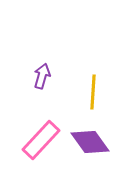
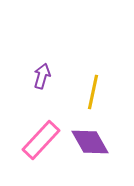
yellow line: rotated 8 degrees clockwise
purple diamond: rotated 6 degrees clockwise
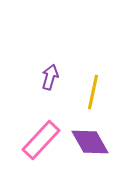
purple arrow: moved 8 px right, 1 px down
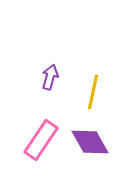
pink rectangle: rotated 9 degrees counterclockwise
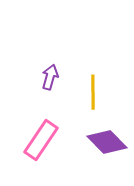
yellow line: rotated 12 degrees counterclockwise
purple diamond: moved 17 px right; rotated 15 degrees counterclockwise
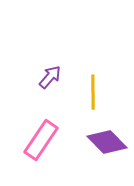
purple arrow: rotated 25 degrees clockwise
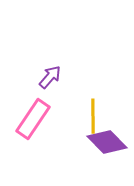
yellow line: moved 24 px down
pink rectangle: moved 8 px left, 21 px up
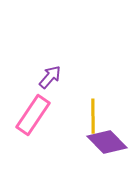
pink rectangle: moved 4 px up
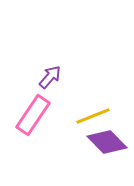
yellow line: rotated 68 degrees clockwise
